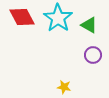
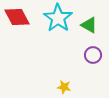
red diamond: moved 5 px left
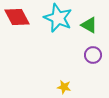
cyan star: rotated 12 degrees counterclockwise
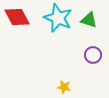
green triangle: moved 5 px up; rotated 12 degrees counterclockwise
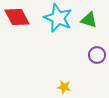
purple circle: moved 4 px right
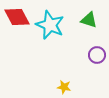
cyan star: moved 8 px left, 7 px down
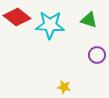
red diamond: rotated 24 degrees counterclockwise
cyan star: rotated 20 degrees counterclockwise
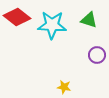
cyan star: moved 2 px right
